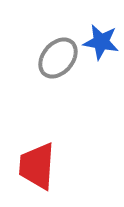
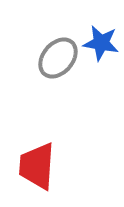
blue star: moved 1 px down
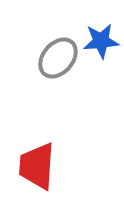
blue star: moved 2 px up; rotated 15 degrees counterclockwise
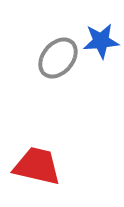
red trapezoid: rotated 99 degrees clockwise
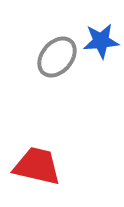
gray ellipse: moved 1 px left, 1 px up
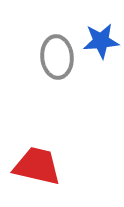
gray ellipse: rotated 45 degrees counterclockwise
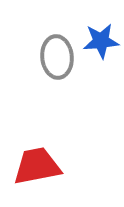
red trapezoid: rotated 24 degrees counterclockwise
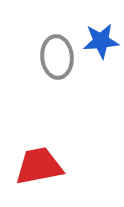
red trapezoid: moved 2 px right
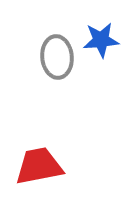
blue star: moved 1 px up
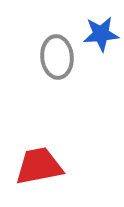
blue star: moved 6 px up
